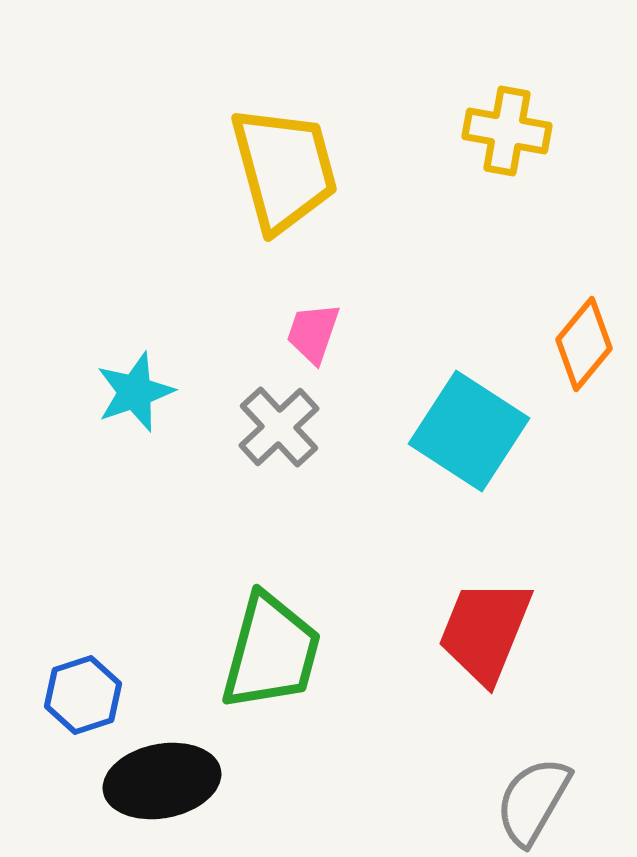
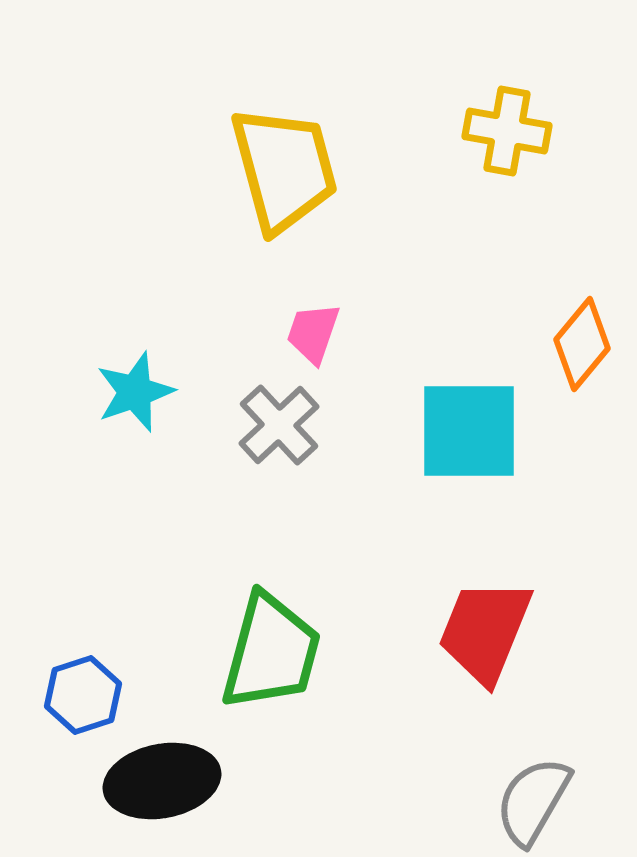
orange diamond: moved 2 px left
gray cross: moved 2 px up
cyan square: rotated 33 degrees counterclockwise
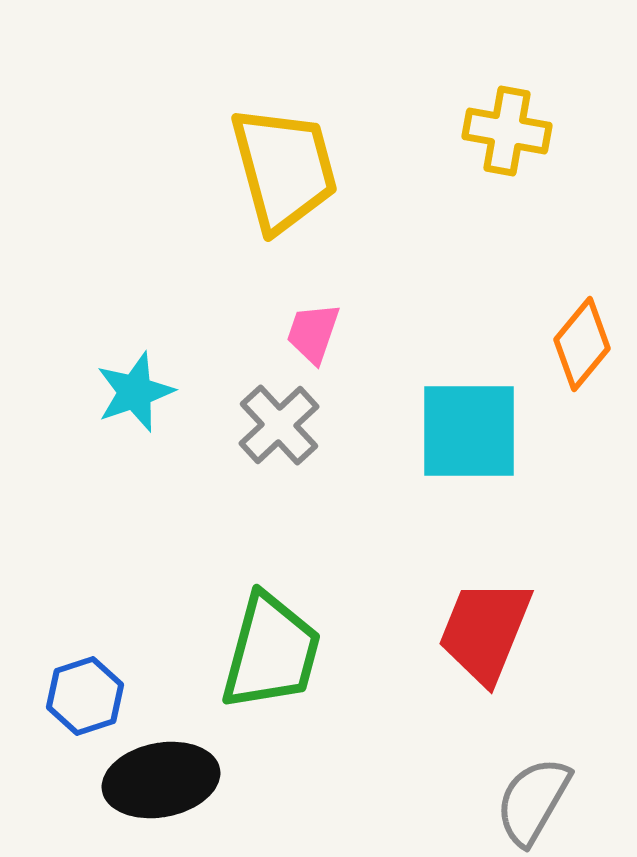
blue hexagon: moved 2 px right, 1 px down
black ellipse: moved 1 px left, 1 px up
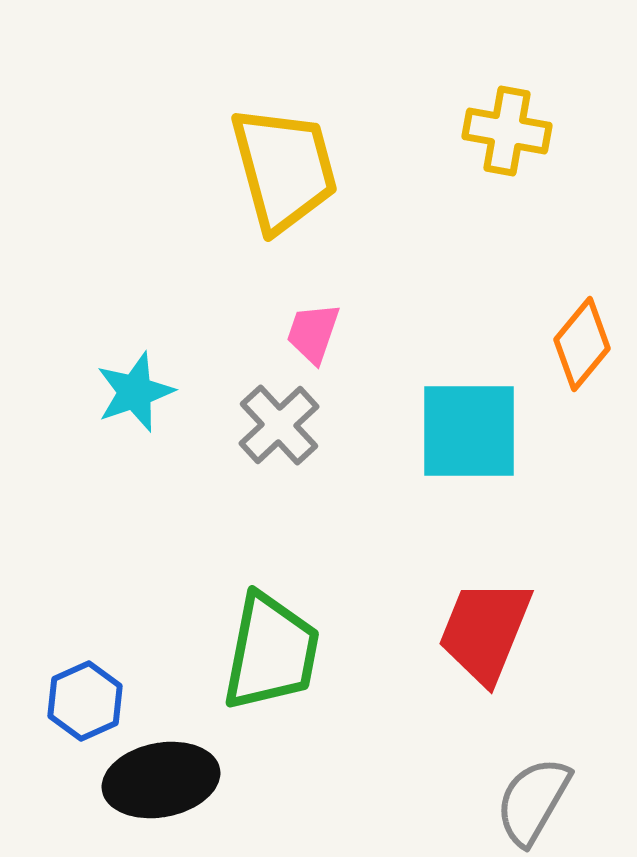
green trapezoid: rotated 4 degrees counterclockwise
blue hexagon: moved 5 px down; rotated 6 degrees counterclockwise
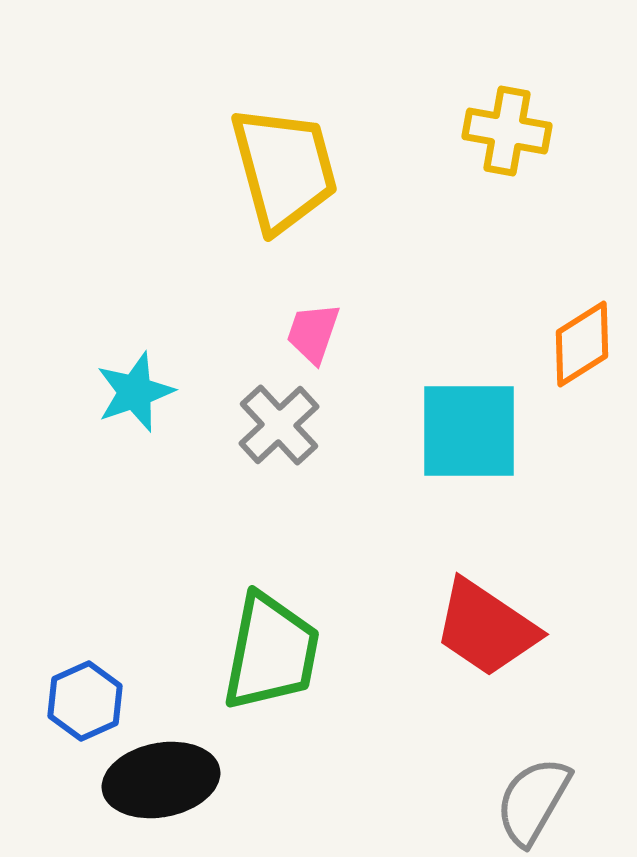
orange diamond: rotated 18 degrees clockwise
red trapezoid: moved 1 px right, 3 px up; rotated 78 degrees counterclockwise
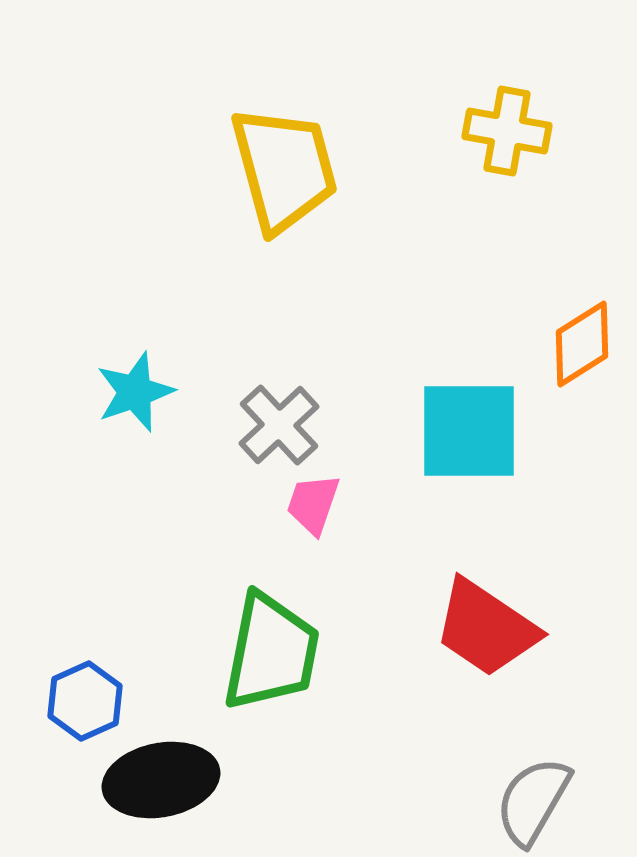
pink trapezoid: moved 171 px down
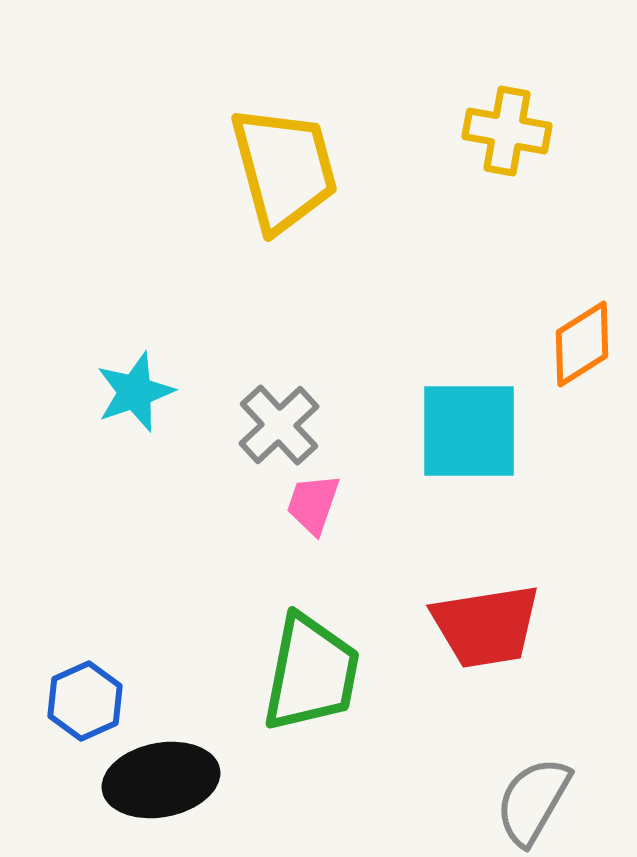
red trapezoid: moved 2 px up; rotated 43 degrees counterclockwise
green trapezoid: moved 40 px right, 21 px down
